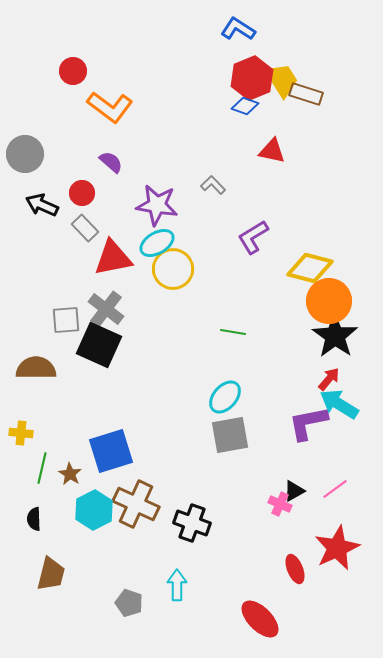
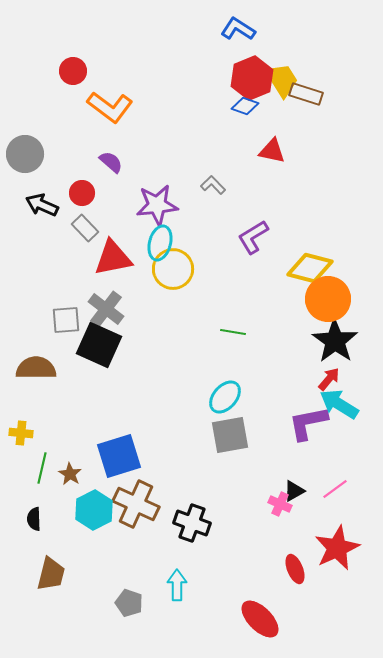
purple star at (157, 205): rotated 15 degrees counterclockwise
cyan ellipse at (157, 243): moved 3 px right; rotated 44 degrees counterclockwise
orange circle at (329, 301): moved 1 px left, 2 px up
black star at (335, 336): moved 5 px down
blue square at (111, 451): moved 8 px right, 5 px down
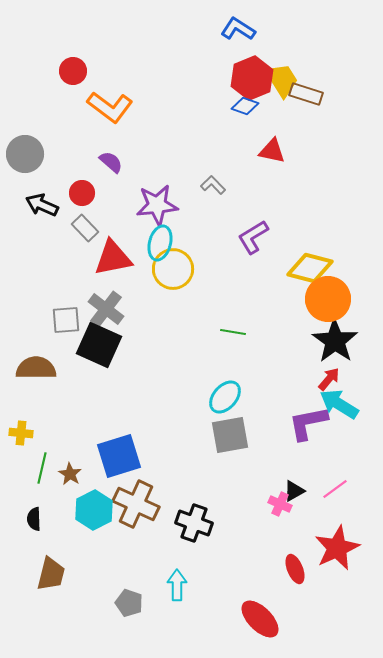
black cross at (192, 523): moved 2 px right
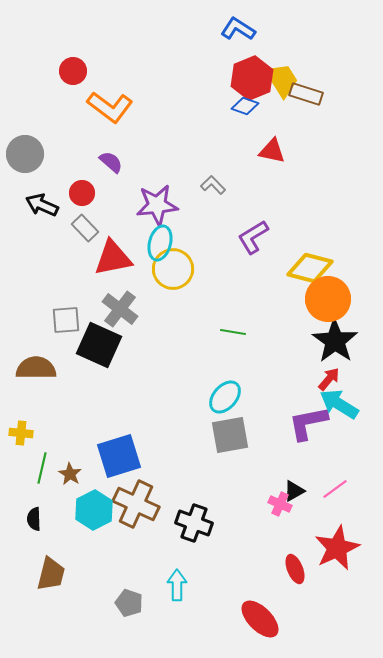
gray cross at (106, 309): moved 14 px right
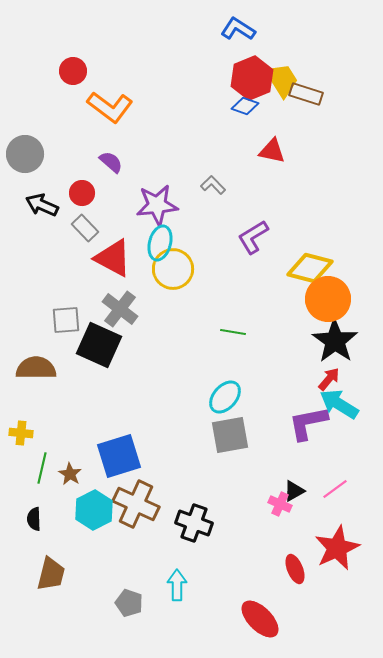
red triangle at (113, 258): rotated 39 degrees clockwise
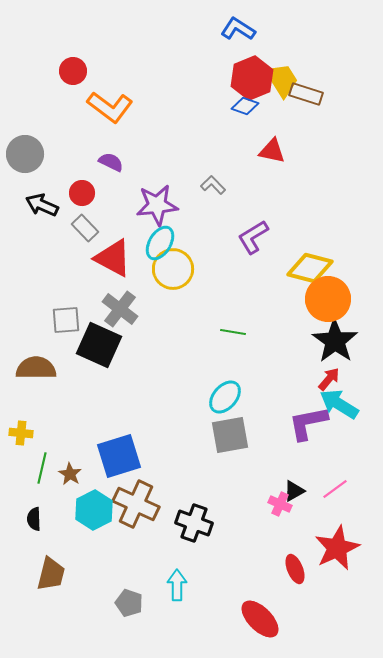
purple semicircle at (111, 162): rotated 15 degrees counterclockwise
cyan ellipse at (160, 243): rotated 16 degrees clockwise
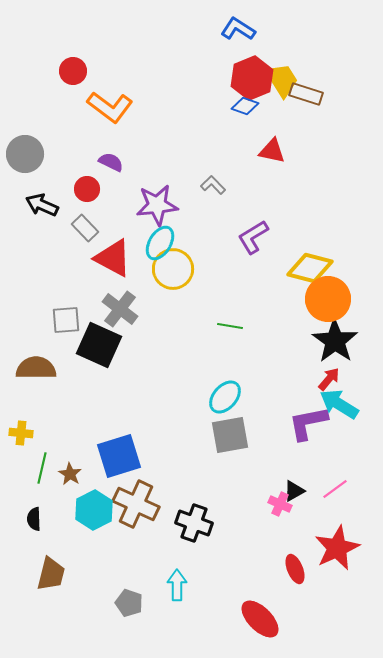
red circle at (82, 193): moved 5 px right, 4 px up
green line at (233, 332): moved 3 px left, 6 px up
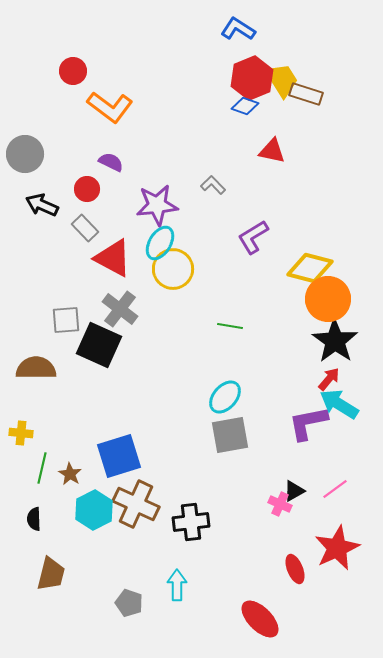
black cross at (194, 523): moved 3 px left, 1 px up; rotated 27 degrees counterclockwise
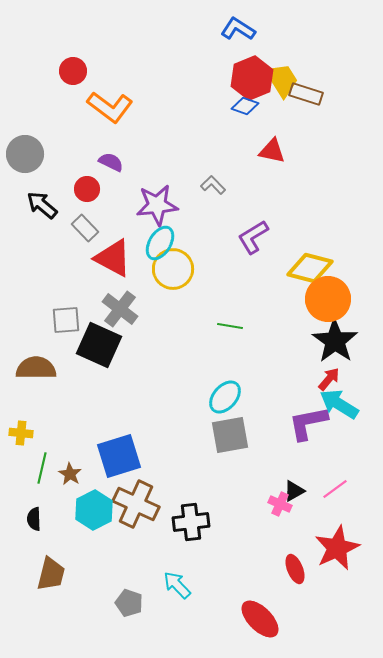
black arrow at (42, 205): rotated 16 degrees clockwise
cyan arrow at (177, 585): rotated 44 degrees counterclockwise
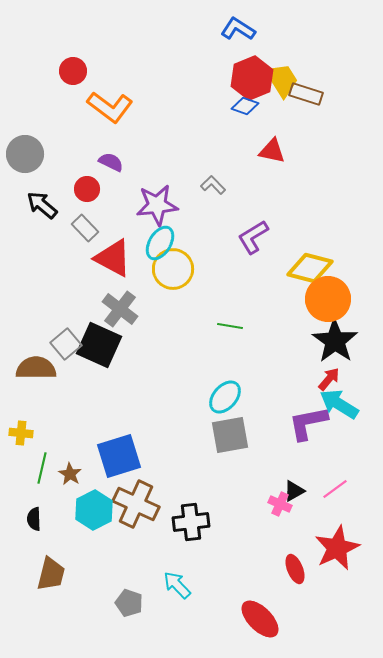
gray square at (66, 320): moved 24 px down; rotated 36 degrees counterclockwise
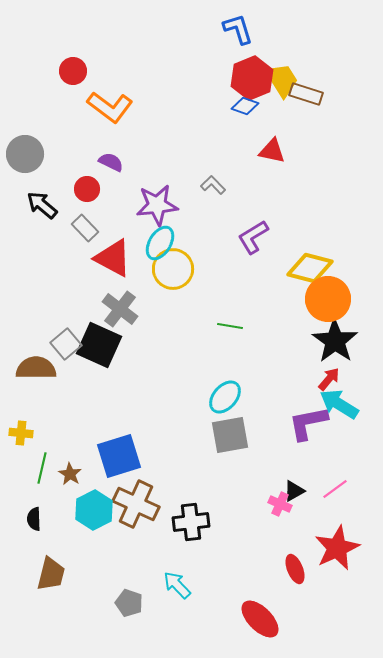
blue L-shape at (238, 29): rotated 40 degrees clockwise
